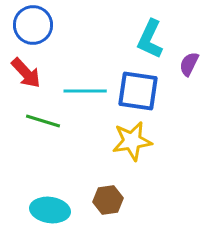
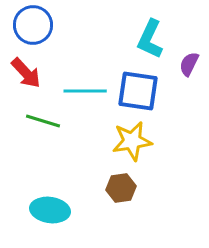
brown hexagon: moved 13 px right, 12 px up
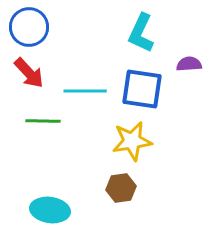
blue circle: moved 4 px left, 2 px down
cyan L-shape: moved 9 px left, 6 px up
purple semicircle: rotated 60 degrees clockwise
red arrow: moved 3 px right
blue square: moved 4 px right, 2 px up
green line: rotated 16 degrees counterclockwise
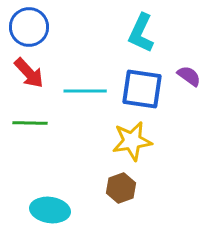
purple semicircle: moved 12 px down; rotated 40 degrees clockwise
green line: moved 13 px left, 2 px down
brown hexagon: rotated 12 degrees counterclockwise
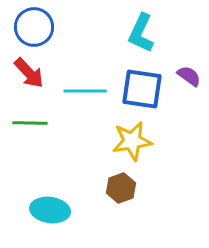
blue circle: moved 5 px right
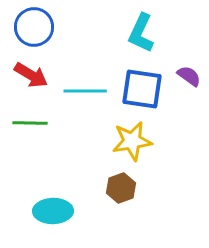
red arrow: moved 2 px right, 2 px down; rotated 16 degrees counterclockwise
cyan ellipse: moved 3 px right, 1 px down; rotated 9 degrees counterclockwise
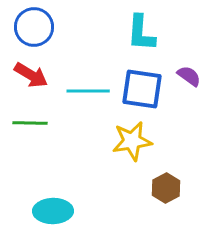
cyan L-shape: rotated 21 degrees counterclockwise
cyan line: moved 3 px right
brown hexagon: moved 45 px right; rotated 8 degrees counterclockwise
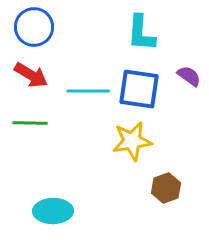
blue square: moved 3 px left
brown hexagon: rotated 8 degrees clockwise
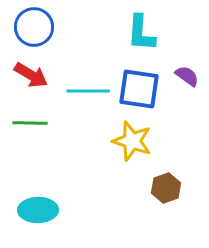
purple semicircle: moved 2 px left
yellow star: rotated 27 degrees clockwise
cyan ellipse: moved 15 px left, 1 px up
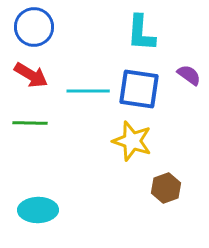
purple semicircle: moved 2 px right, 1 px up
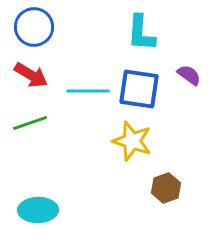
green line: rotated 20 degrees counterclockwise
